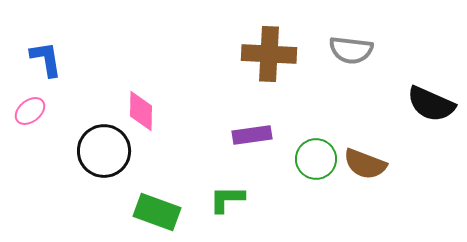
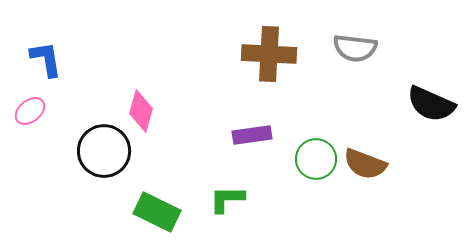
gray semicircle: moved 4 px right, 2 px up
pink diamond: rotated 15 degrees clockwise
green rectangle: rotated 6 degrees clockwise
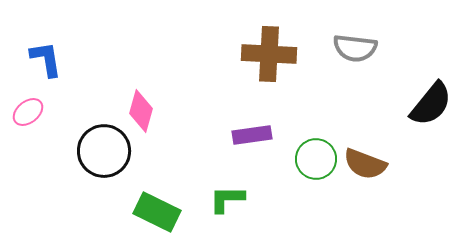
black semicircle: rotated 75 degrees counterclockwise
pink ellipse: moved 2 px left, 1 px down
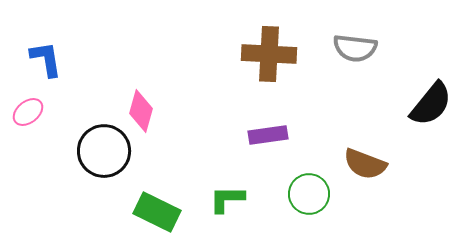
purple rectangle: moved 16 px right
green circle: moved 7 px left, 35 px down
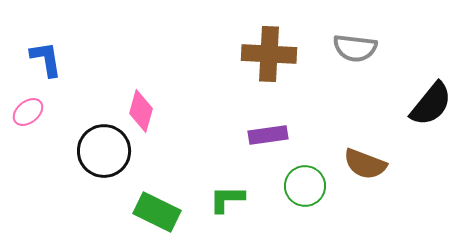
green circle: moved 4 px left, 8 px up
